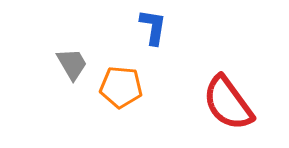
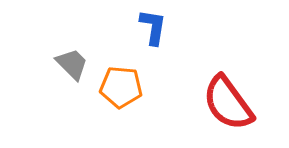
gray trapezoid: rotated 15 degrees counterclockwise
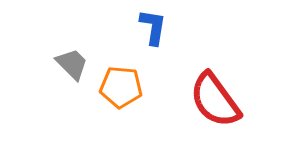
red semicircle: moved 13 px left, 3 px up
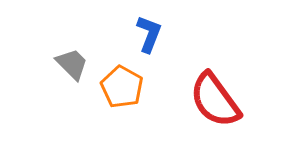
blue L-shape: moved 4 px left, 7 px down; rotated 12 degrees clockwise
orange pentagon: moved 1 px right; rotated 24 degrees clockwise
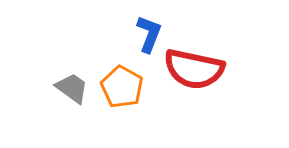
gray trapezoid: moved 24 px down; rotated 9 degrees counterclockwise
red semicircle: moved 21 px left, 31 px up; rotated 42 degrees counterclockwise
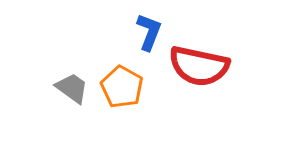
blue L-shape: moved 2 px up
red semicircle: moved 5 px right, 3 px up
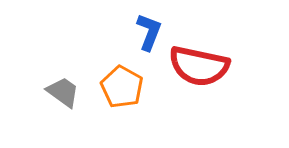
gray trapezoid: moved 9 px left, 4 px down
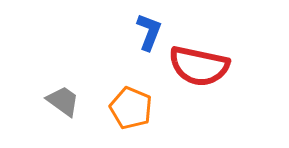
orange pentagon: moved 9 px right, 21 px down; rotated 6 degrees counterclockwise
gray trapezoid: moved 9 px down
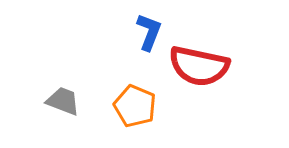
gray trapezoid: rotated 15 degrees counterclockwise
orange pentagon: moved 4 px right, 2 px up
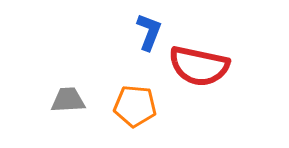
gray trapezoid: moved 5 px right, 1 px up; rotated 24 degrees counterclockwise
orange pentagon: rotated 18 degrees counterclockwise
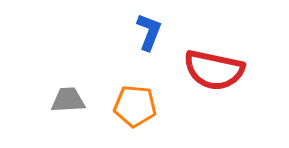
red semicircle: moved 15 px right, 4 px down
